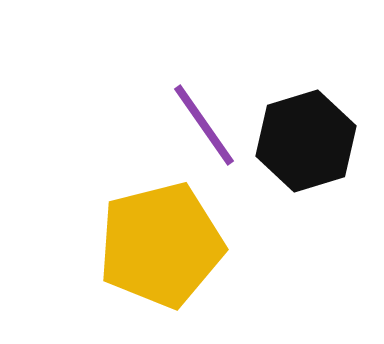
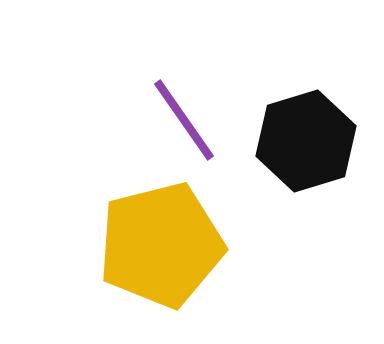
purple line: moved 20 px left, 5 px up
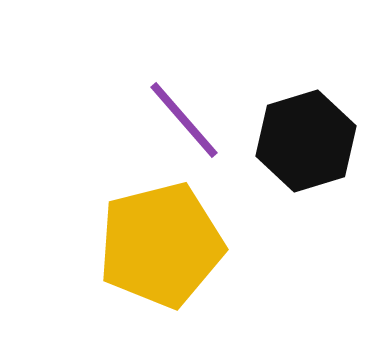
purple line: rotated 6 degrees counterclockwise
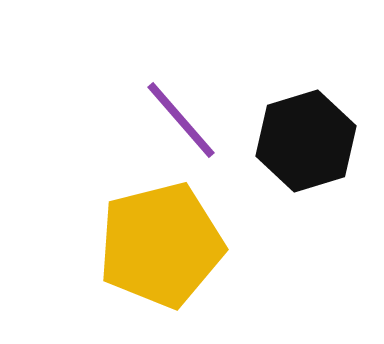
purple line: moved 3 px left
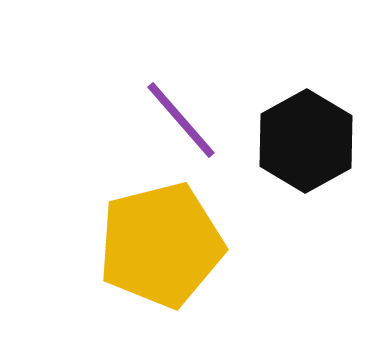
black hexagon: rotated 12 degrees counterclockwise
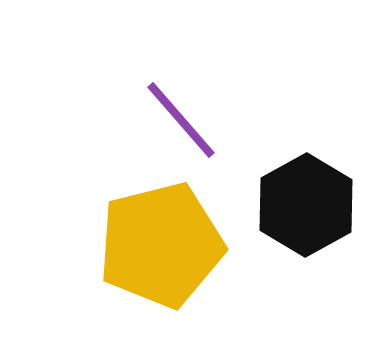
black hexagon: moved 64 px down
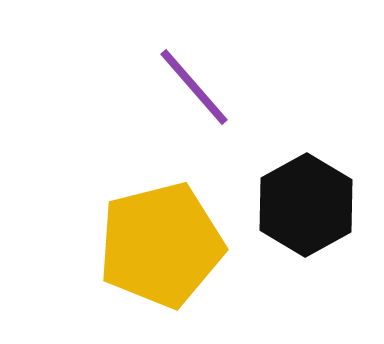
purple line: moved 13 px right, 33 px up
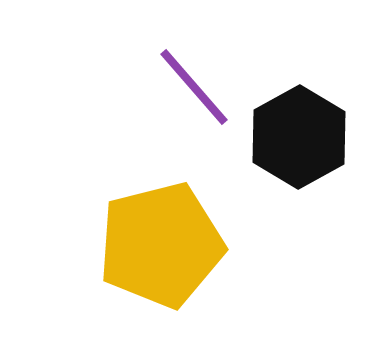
black hexagon: moved 7 px left, 68 px up
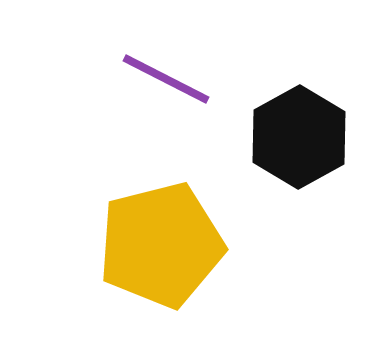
purple line: moved 28 px left, 8 px up; rotated 22 degrees counterclockwise
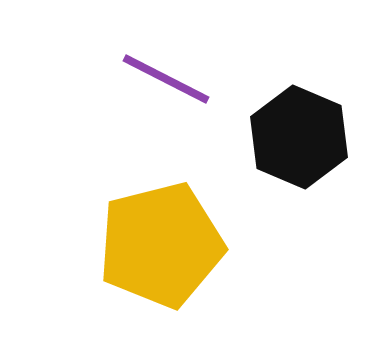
black hexagon: rotated 8 degrees counterclockwise
